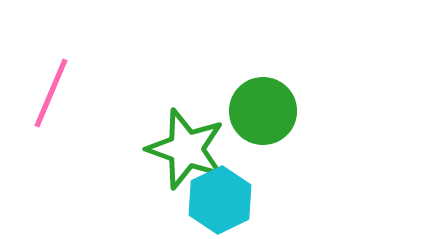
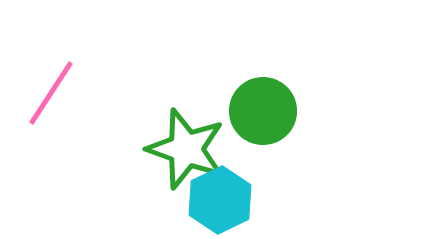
pink line: rotated 10 degrees clockwise
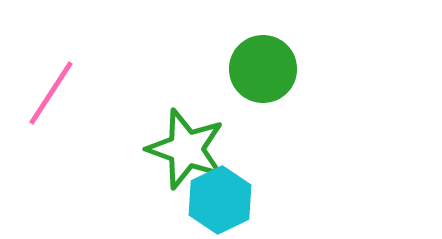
green circle: moved 42 px up
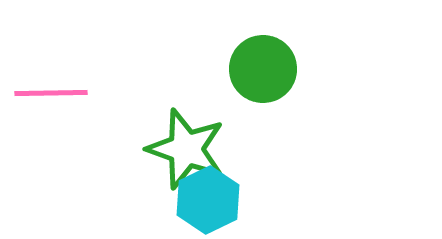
pink line: rotated 56 degrees clockwise
cyan hexagon: moved 12 px left
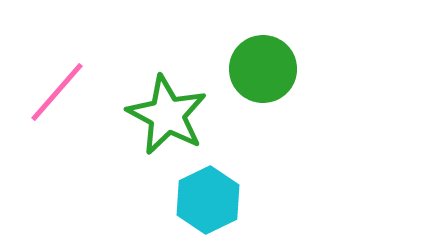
pink line: moved 6 px right, 1 px up; rotated 48 degrees counterclockwise
green star: moved 19 px left, 34 px up; rotated 8 degrees clockwise
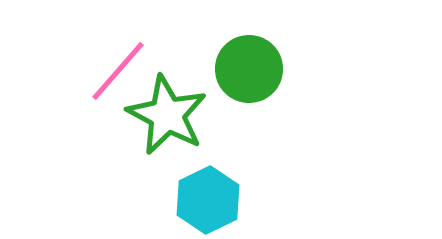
green circle: moved 14 px left
pink line: moved 61 px right, 21 px up
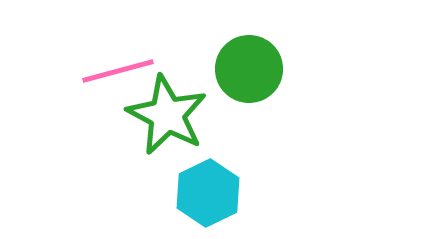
pink line: rotated 34 degrees clockwise
cyan hexagon: moved 7 px up
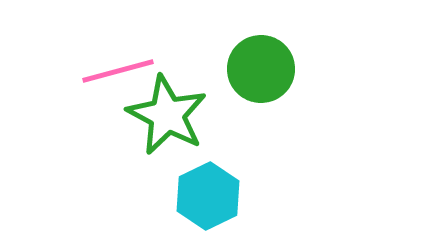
green circle: moved 12 px right
cyan hexagon: moved 3 px down
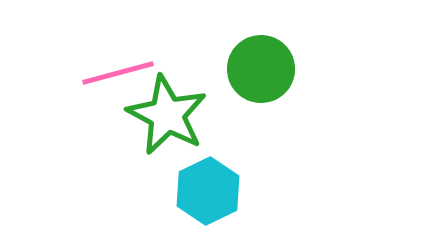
pink line: moved 2 px down
cyan hexagon: moved 5 px up
